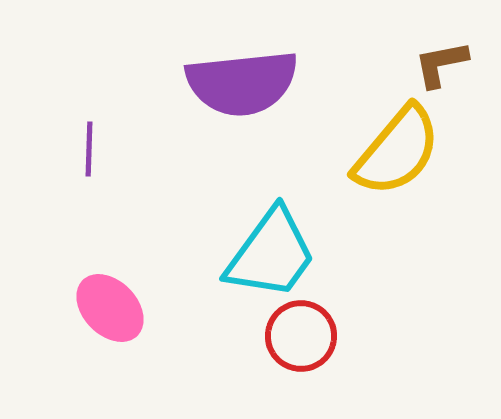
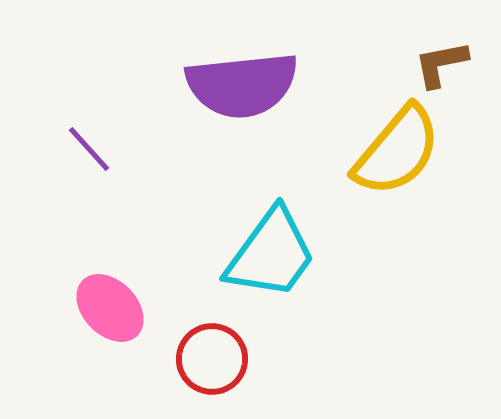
purple semicircle: moved 2 px down
purple line: rotated 44 degrees counterclockwise
red circle: moved 89 px left, 23 px down
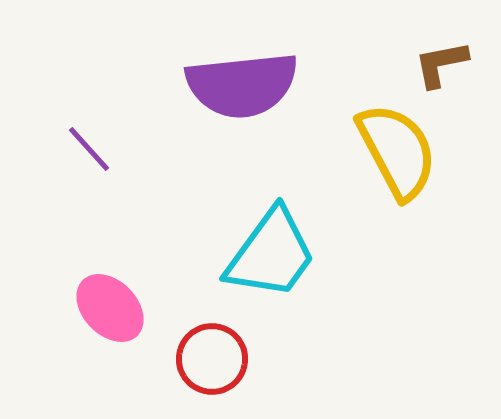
yellow semicircle: rotated 68 degrees counterclockwise
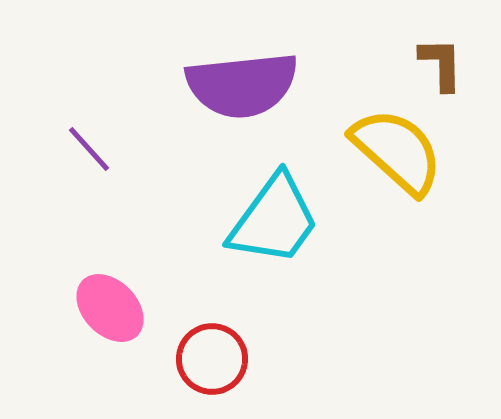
brown L-shape: rotated 100 degrees clockwise
yellow semicircle: rotated 20 degrees counterclockwise
cyan trapezoid: moved 3 px right, 34 px up
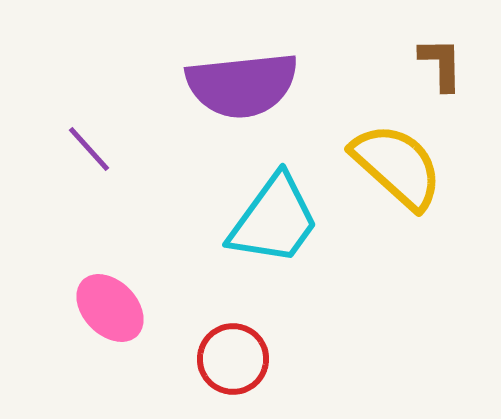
yellow semicircle: moved 15 px down
red circle: moved 21 px right
